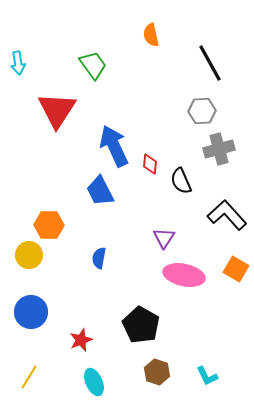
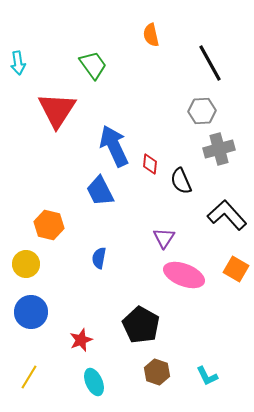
orange hexagon: rotated 12 degrees clockwise
yellow circle: moved 3 px left, 9 px down
pink ellipse: rotated 9 degrees clockwise
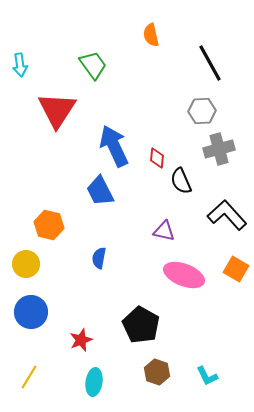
cyan arrow: moved 2 px right, 2 px down
red diamond: moved 7 px right, 6 px up
purple triangle: moved 7 px up; rotated 50 degrees counterclockwise
cyan ellipse: rotated 32 degrees clockwise
